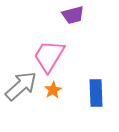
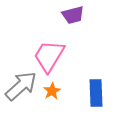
orange star: moved 1 px left, 1 px down
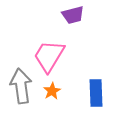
gray arrow: rotated 56 degrees counterclockwise
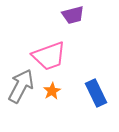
pink trapezoid: rotated 141 degrees counterclockwise
gray arrow: rotated 36 degrees clockwise
blue rectangle: rotated 24 degrees counterclockwise
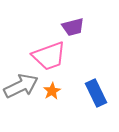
purple trapezoid: moved 12 px down
gray arrow: rotated 36 degrees clockwise
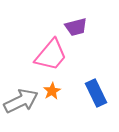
purple trapezoid: moved 3 px right
pink trapezoid: moved 2 px right, 1 px up; rotated 30 degrees counterclockwise
gray arrow: moved 15 px down
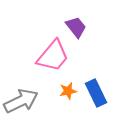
purple trapezoid: rotated 115 degrees counterclockwise
pink trapezoid: moved 2 px right, 1 px down
orange star: moved 16 px right; rotated 18 degrees clockwise
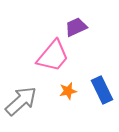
purple trapezoid: rotated 75 degrees counterclockwise
blue rectangle: moved 6 px right, 3 px up
gray arrow: rotated 16 degrees counterclockwise
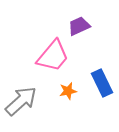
purple trapezoid: moved 3 px right, 1 px up
blue rectangle: moved 7 px up
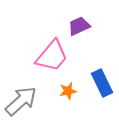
pink trapezoid: moved 1 px left
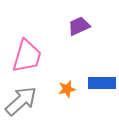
pink trapezoid: moved 25 px left; rotated 24 degrees counterclockwise
blue rectangle: rotated 64 degrees counterclockwise
orange star: moved 1 px left, 2 px up
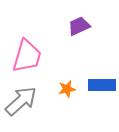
blue rectangle: moved 2 px down
